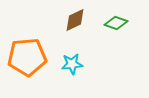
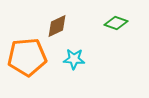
brown diamond: moved 18 px left, 6 px down
cyan star: moved 2 px right, 5 px up; rotated 10 degrees clockwise
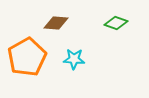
brown diamond: moved 1 px left, 3 px up; rotated 30 degrees clockwise
orange pentagon: rotated 24 degrees counterclockwise
